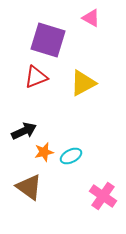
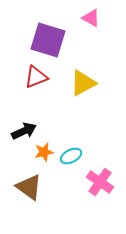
pink cross: moved 3 px left, 14 px up
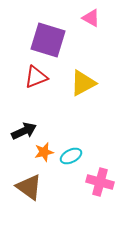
pink cross: rotated 20 degrees counterclockwise
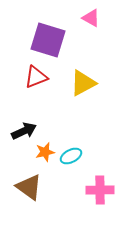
orange star: moved 1 px right
pink cross: moved 8 px down; rotated 16 degrees counterclockwise
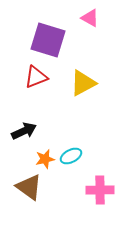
pink triangle: moved 1 px left
orange star: moved 7 px down
